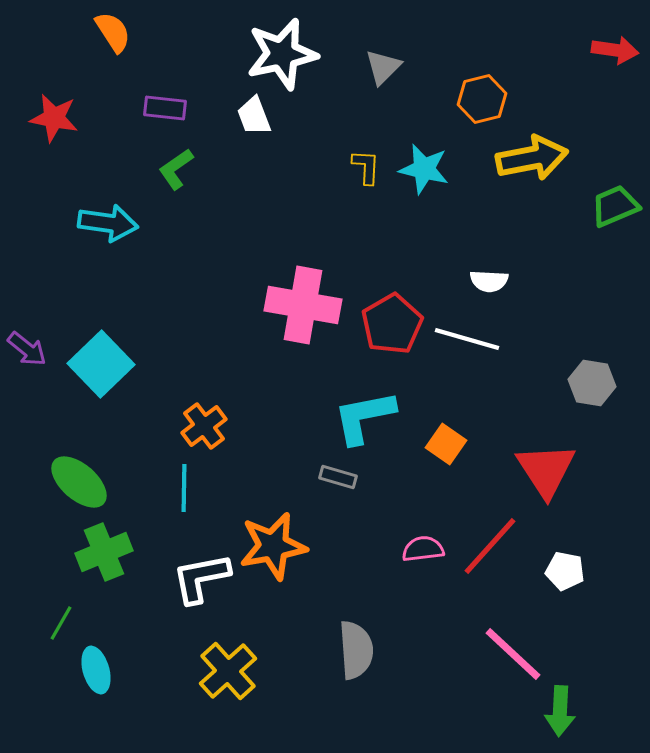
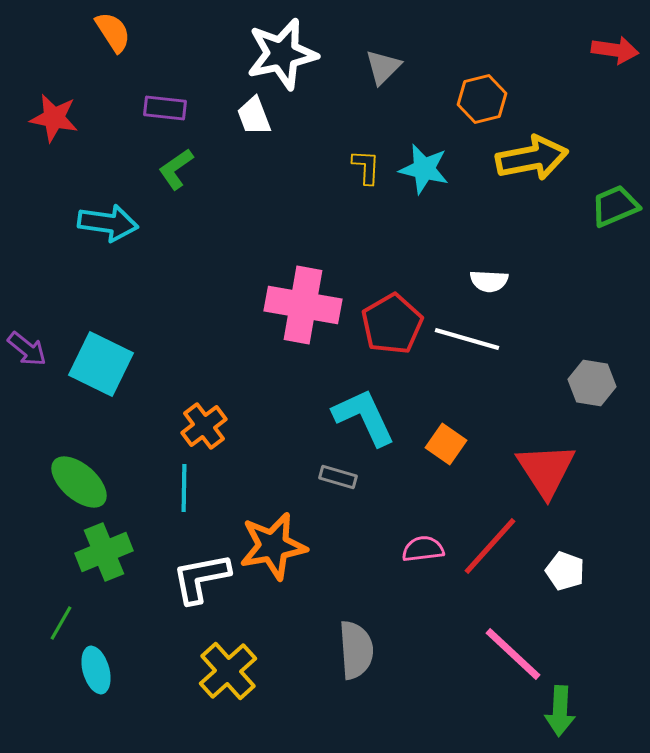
cyan square: rotated 20 degrees counterclockwise
cyan L-shape: rotated 76 degrees clockwise
white pentagon: rotated 9 degrees clockwise
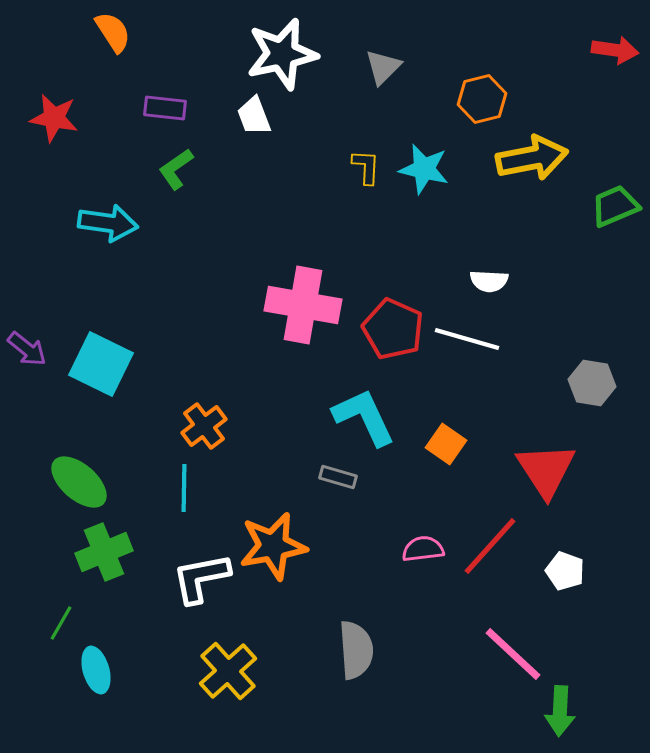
red pentagon: moved 1 px right, 5 px down; rotated 18 degrees counterclockwise
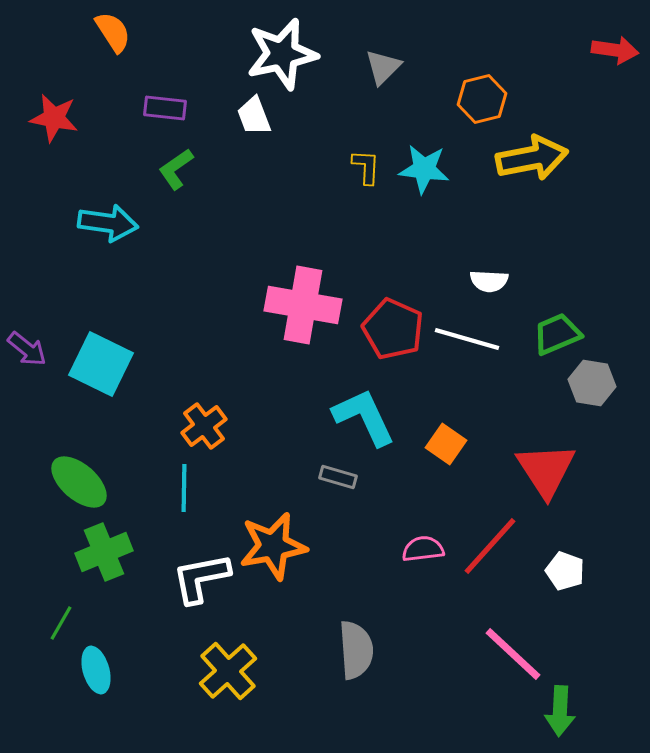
cyan star: rotated 6 degrees counterclockwise
green trapezoid: moved 58 px left, 128 px down
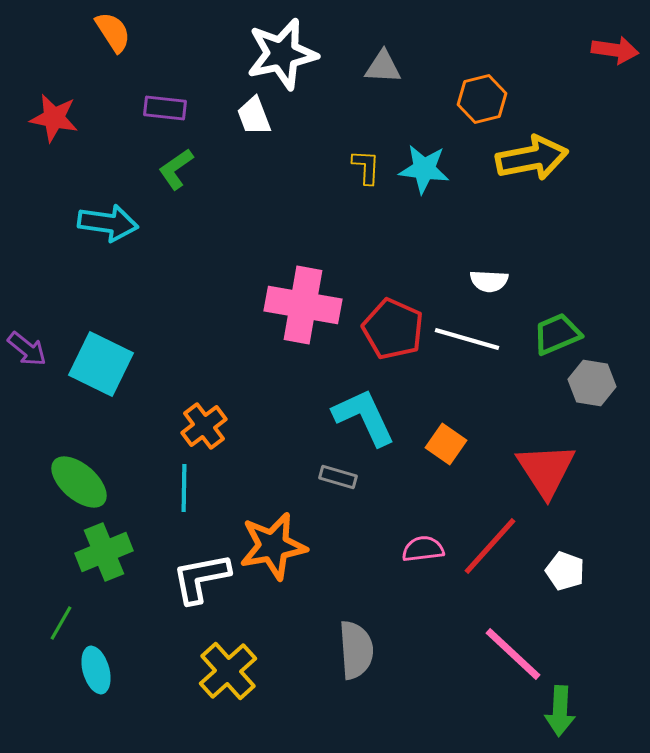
gray triangle: rotated 48 degrees clockwise
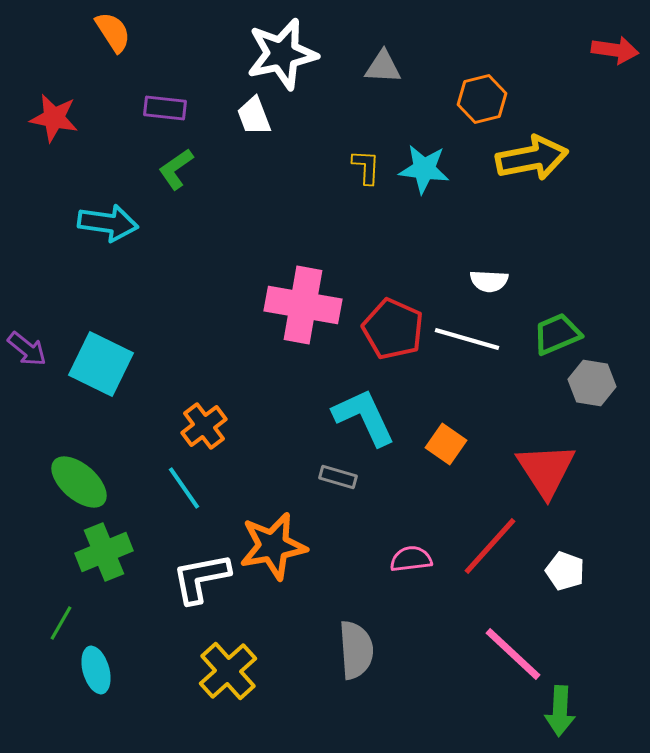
cyan line: rotated 36 degrees counterclockwise
pink semicircle: moved 12 px left, 10 px down
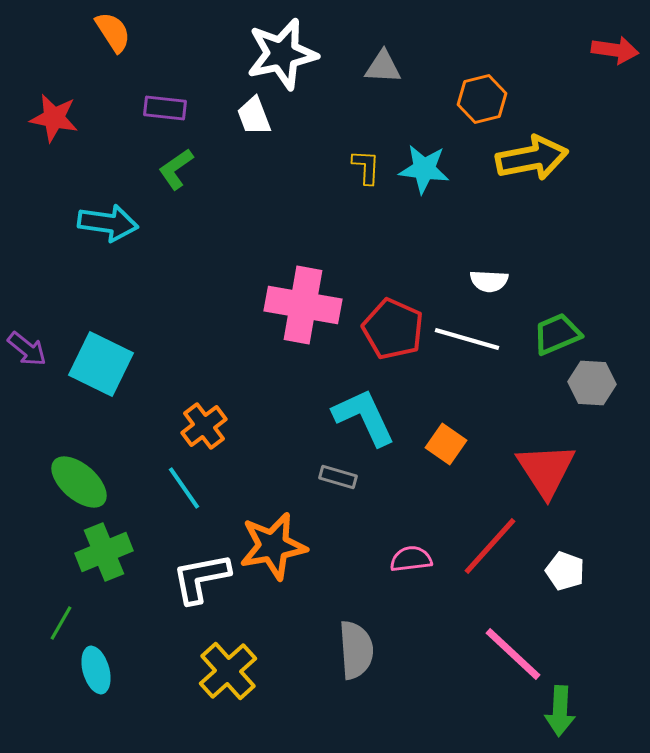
gray hexagon: rotated 6 degrees counterclockwise
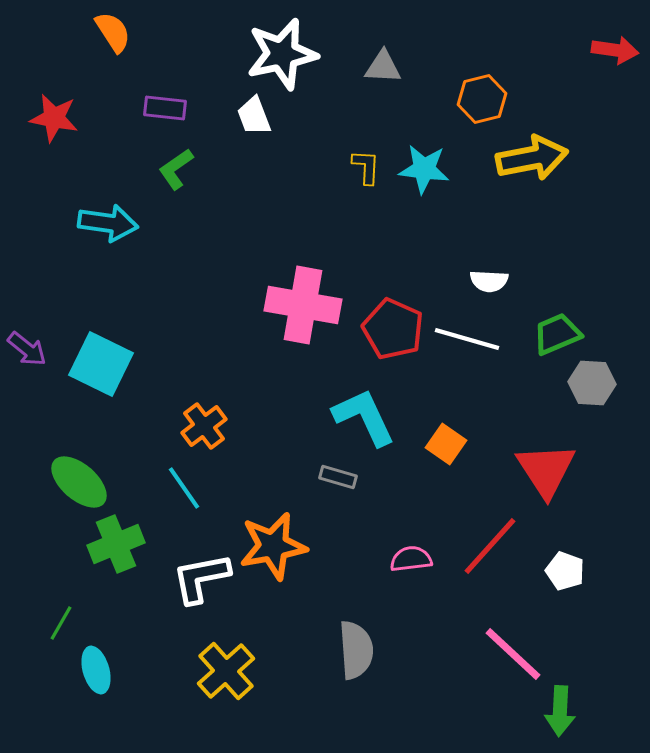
green cross: moved 12 px right, 8 px up
yellow cross: moved 2 px left
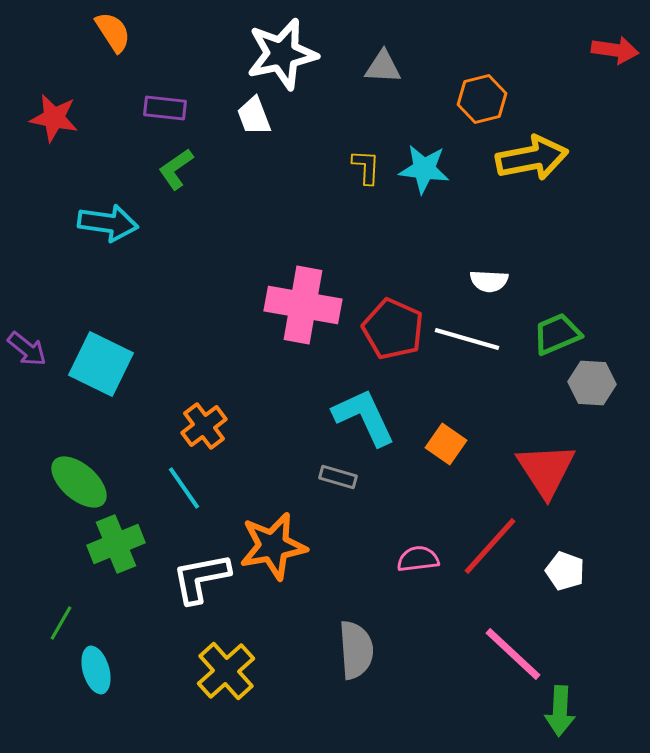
pink semicircle: moved 7 px right
